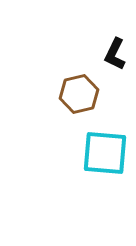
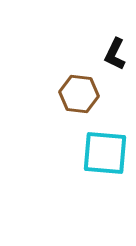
brown hexagon: rotated 21 degrees clockwise
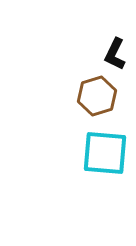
brown hexagon: moved 18 px right, 2 px down; rotated 24 degrees counterclockwise
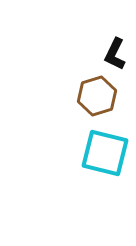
cyan square: rotated 9 degrees clockwise
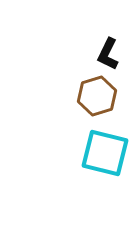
black L-shape: moved 7 px left
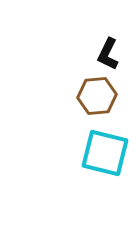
brown hexagon: rotated 12 degrees clockwise
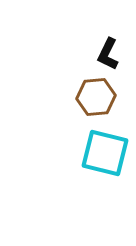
brown hexagon: moved 1 px left, 1 px down
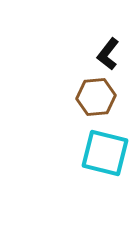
black L-shape: rotated 12 degrees clockwise
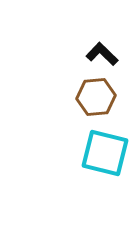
black L-shape: moved 6 px left; rotated 96 degrees clockwise
